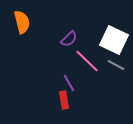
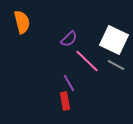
red rectangle: moved 1 px right, 1 px down
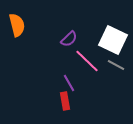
orange semicircle: moved 5 px left, 3 px down
white square: moved 1 px left
